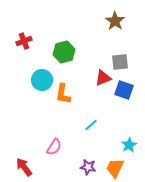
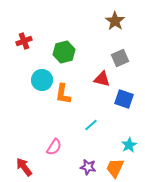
gray square: moved 4 px up; rotated 18 degrees counterclockwise
red triangle: moved 1 px left, 1 px down; rotated 36 degrees clockwise
blue square: moved 9 px down
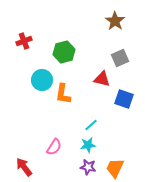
cyan star: moved 41 px left; rotated 21 degrees clockwise
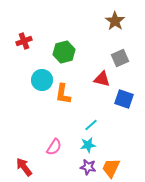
orange trapezoid: moved 4 px left
